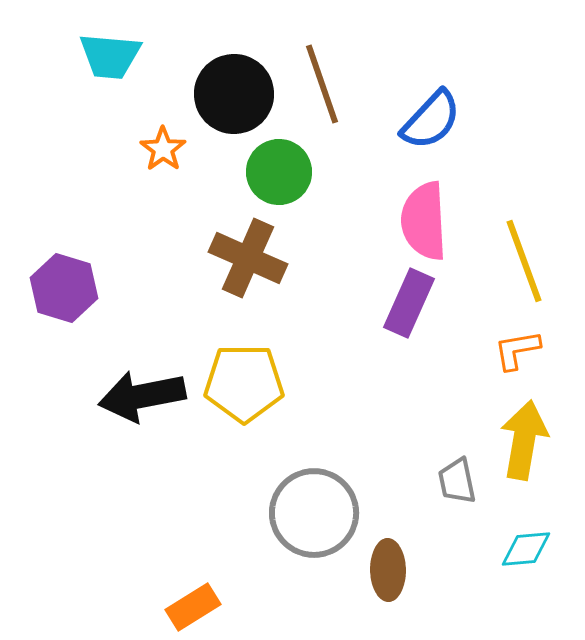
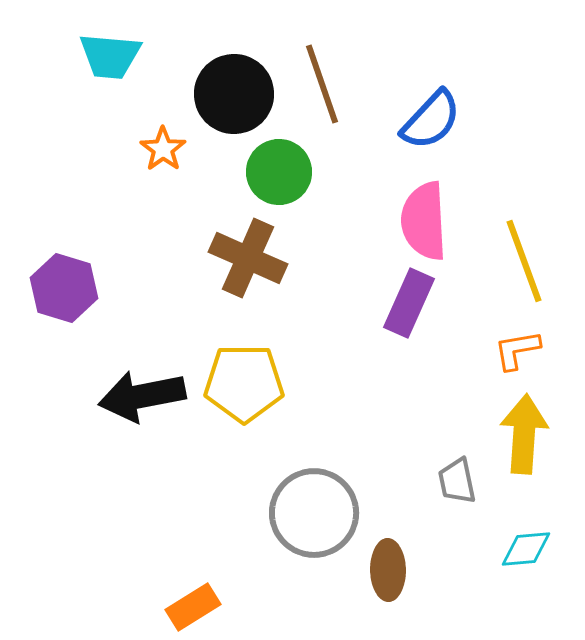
yellow arrow: moved 6 px up; rotated 6 degrees counterclockwise
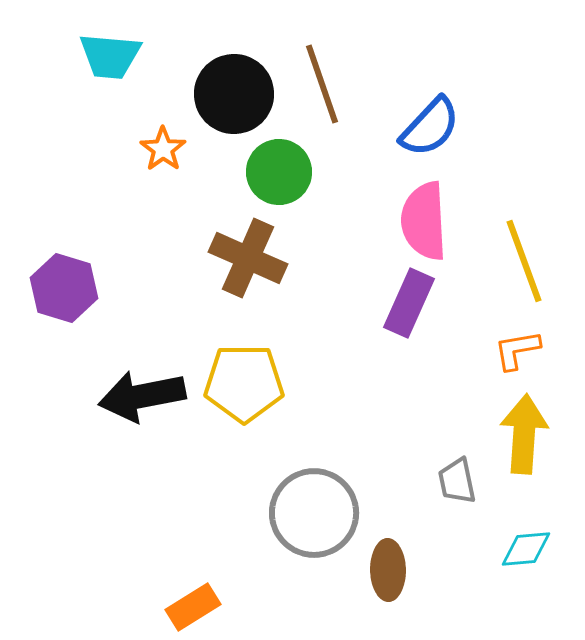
blue semicircle: moved 1 px left, 7 px down
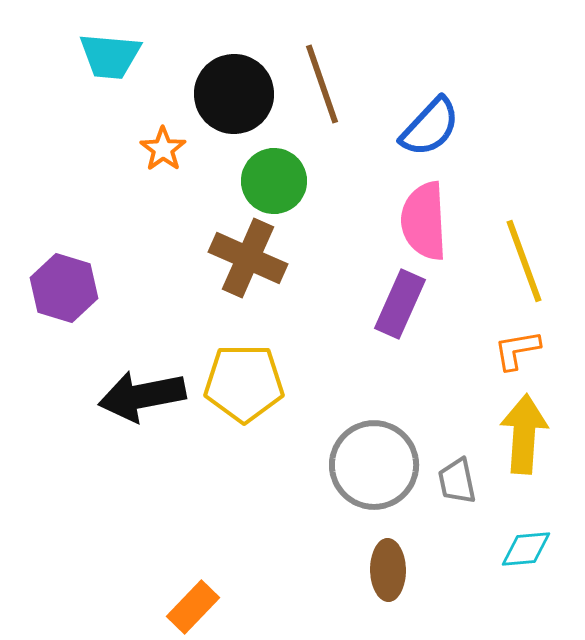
green circle: moved 5 px left, 9 px down
purple rectangle: moved 9 px left, 1 px down
gray circle: moved 60 px right, 48 px up
orange rectangle: rotated 14 degrees counterclockwise
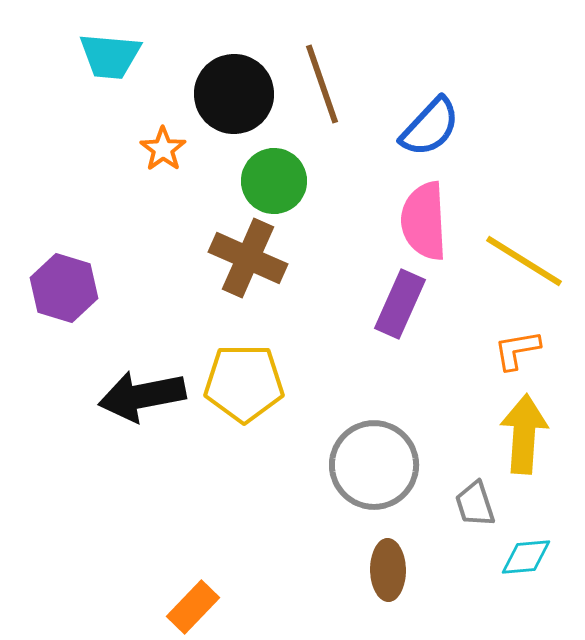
yellow line: rotated 38 degrees counterclockwise
gray trapezoid: moved 18 px right, 23 px down; rotated 6 degrees counterclockwise
cyan diamond: moved 8 px down
